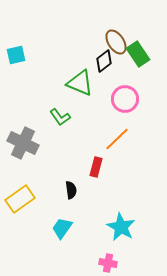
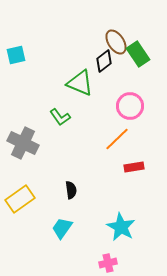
pink circle: moved 5 px right, 7 px down
red rectangle: moved 38 px right; rotated 66 degrees clockwise
pink cross: rotated 24 degrees counterclockwise
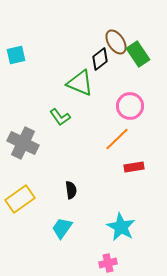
black diamond: moved 4 px left, 2 px up
